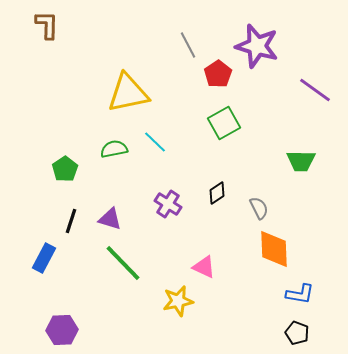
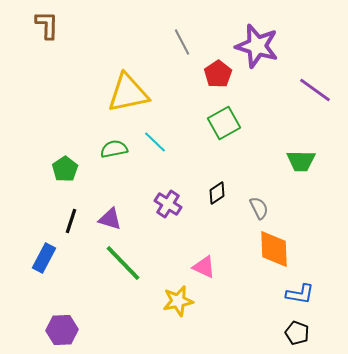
gray line: moved 6 px left, 3 px up
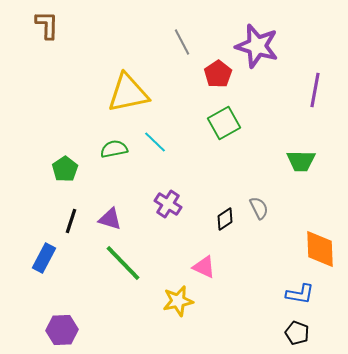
purple line: rotated 64 degrees clockwise
black diamond: moved 8 px right, 26 px down
orange diamond: moved 46 px right
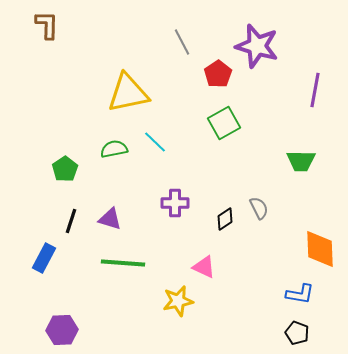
purple cross: moved 7 px right, 1 px up; rotated 32 degrees counterclockwise
green line: rotated 42 degrees counterclockwise
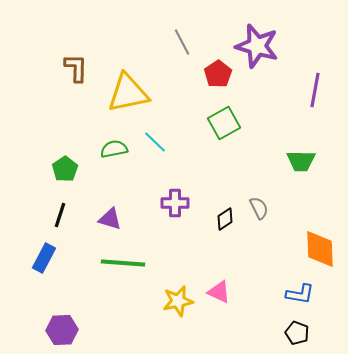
brown L-shape: moved 29 px right, 43 px down
black line: moved 11 px left, 6 px up
pink triangle: moved 15 px right, 25 px down
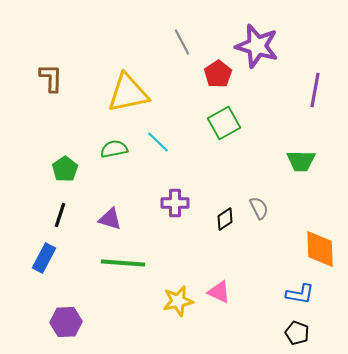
brown L-shape: moved 25 px left, 10 px down
cyan line: moved 3 px right
purple hexagon: moved 4 px right, 8 px up
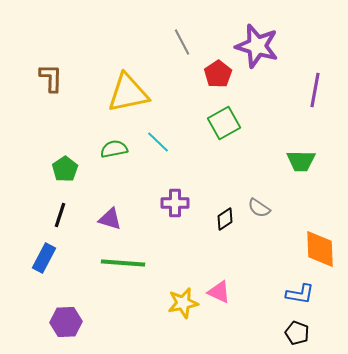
gray semicircle: rotated 150 degrees clockwise
yellow star: moved 5 px right, 2 px down
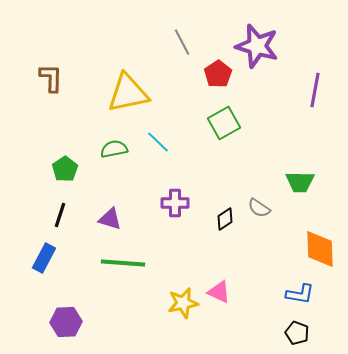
green trapezoid: moved 1 px left, 21 px down
